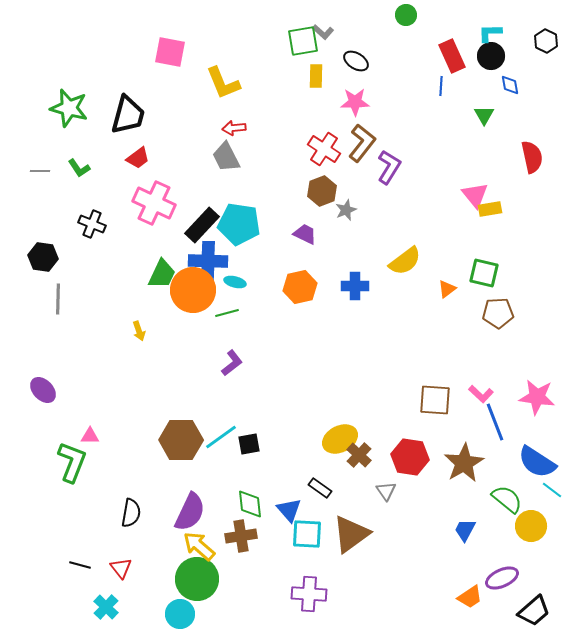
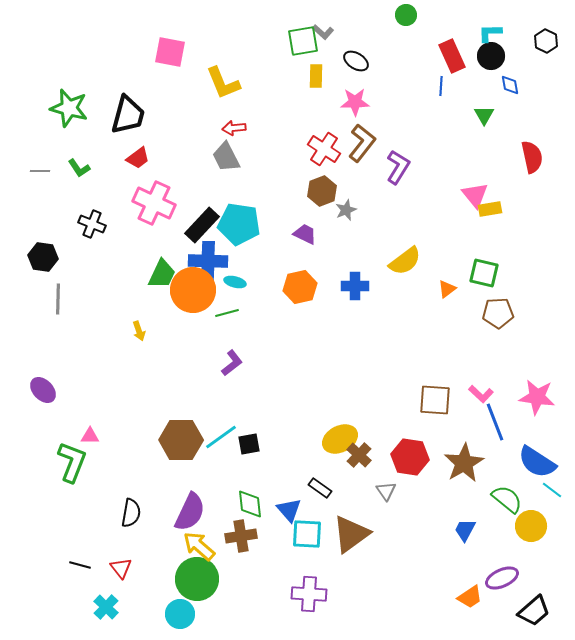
purple L-shape at (389, 167): moved 9 px right
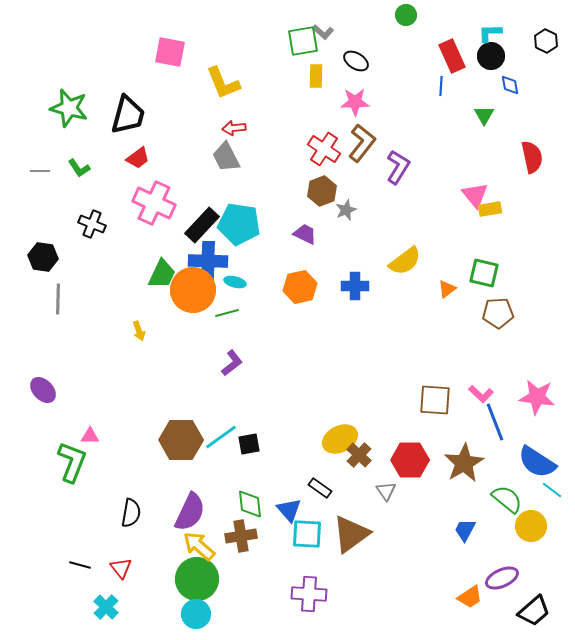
red hexagon at (410, 457): moved 3 px down; rotated 9 degrees counterclockwise
cyan circle at (180, 614): moved 16 px right
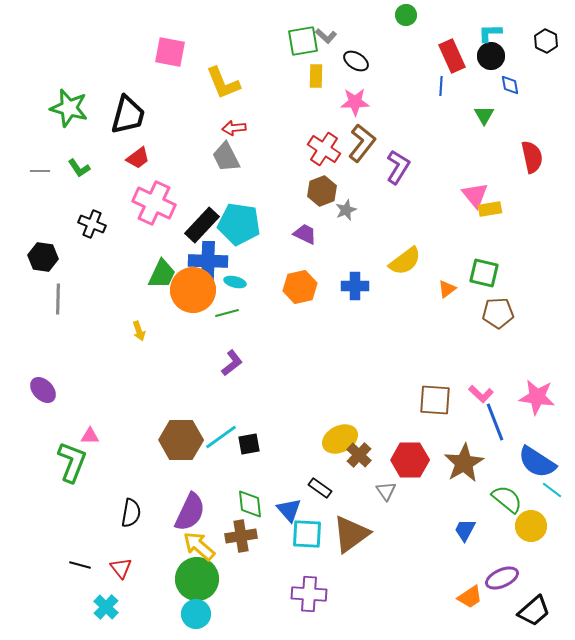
gray L-shape at (323, 32): moved 3 px right, 4 px down
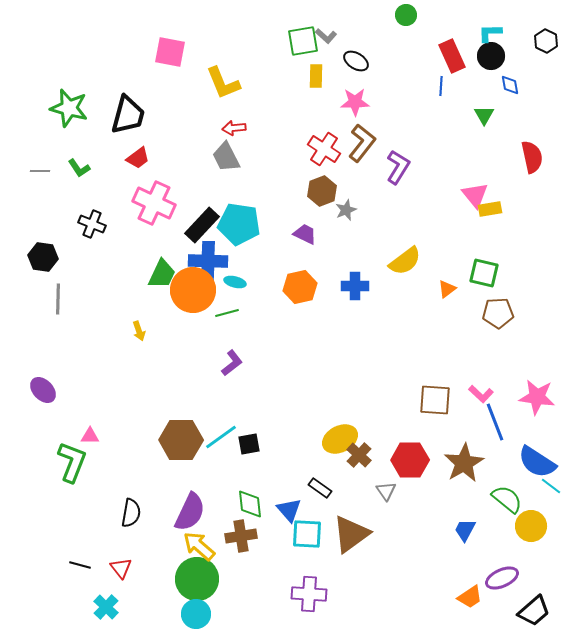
cyan line at (552, 490): moved 1 px left, 4 px up
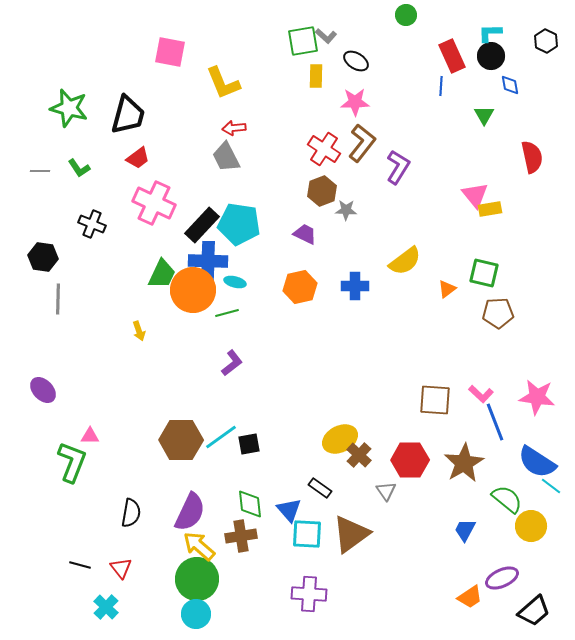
gray star at (346, 210): rotated 25 degrees clockwise
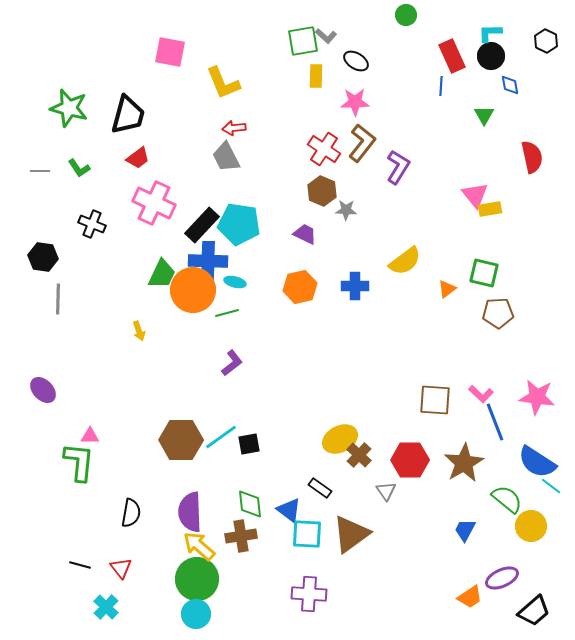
brown hexagon at (322, 191): rotated 16 degrees counterclockwise
green L-shape at (72, 462): moved 7 px right; rotated 15 degrees counterclockwise
blue triangle at (289, 510): rotated 12 degrees counterclockwise
purple semicircle at (190, 512): rotated 153 degrees clockwise
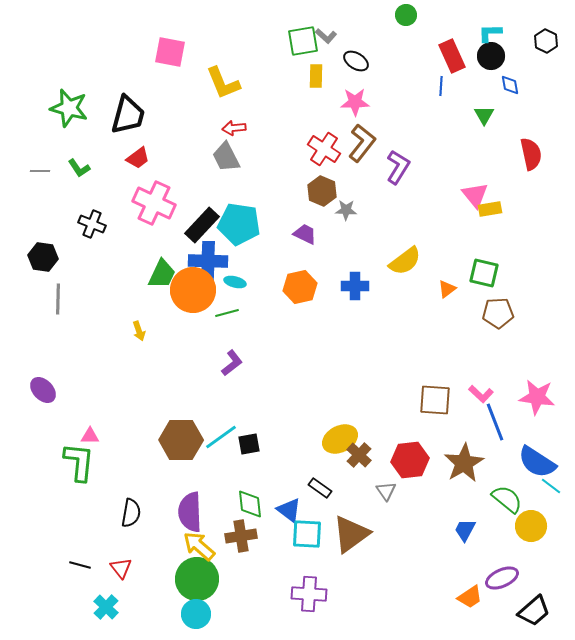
red semicircle at (532, 157): moved 1 px left, 3 px up
red hexagon at (410, 460): rotated 6 degrees counterclockwise
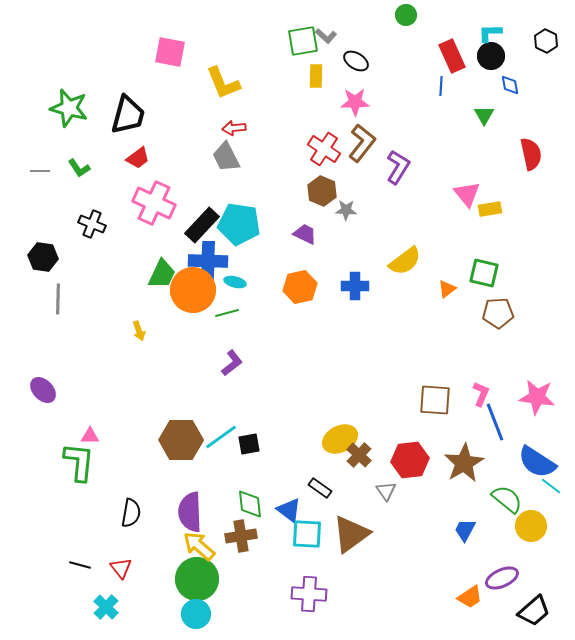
pink triangle at (475, 195): moved 8 px left, 1 px up
pink L-shape at (481, 394): rotated 110 degrees counterclockwise
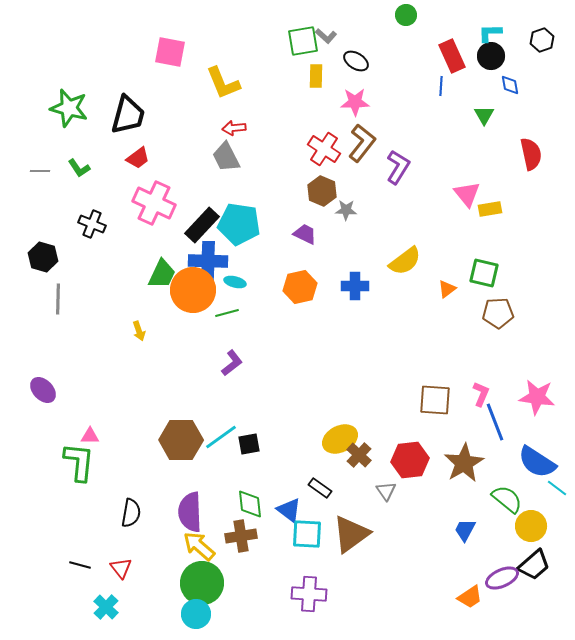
black hexagon at (546, 41): moved 4 px left, 1 px up; rotated 15 degrees clockwise
black hexagon at (43, 257): rotated 8 degrees clockwise
cyan line at (551, 486): moved 6 px right, 2 px down
green circle at (197, 579): moved 5 px right, 4 px down
black trapezoid at (534, 611): moved 46 px up
